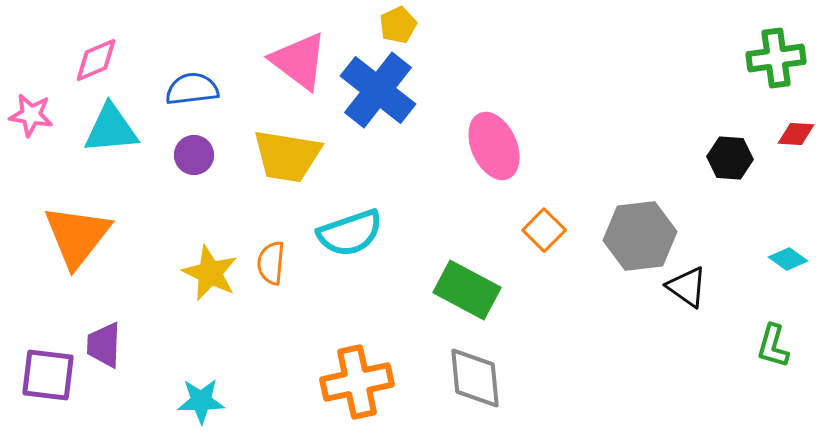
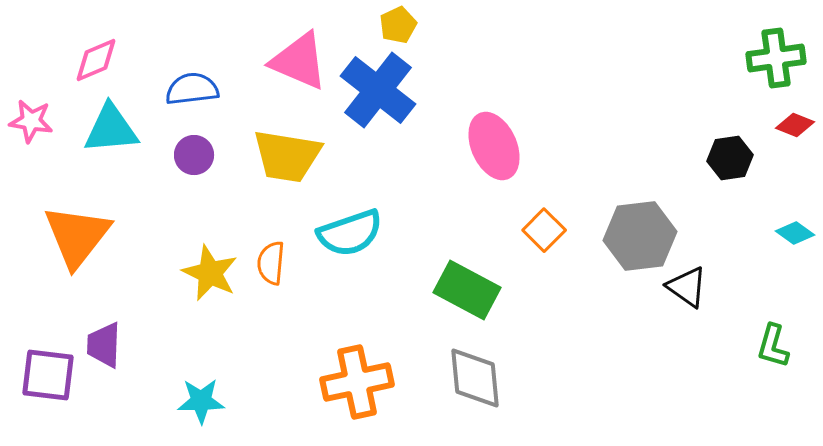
pink triangle: rotated 14 degrees counterclockwise
pink star: moved 6 px down
red diamond: moved 1 px left, 9 px up; rotated 18 degrees clockwise
black hexagon: rotated 12 degrees counterclockwise
cyan diamond: moved 7 px right, 26 px up
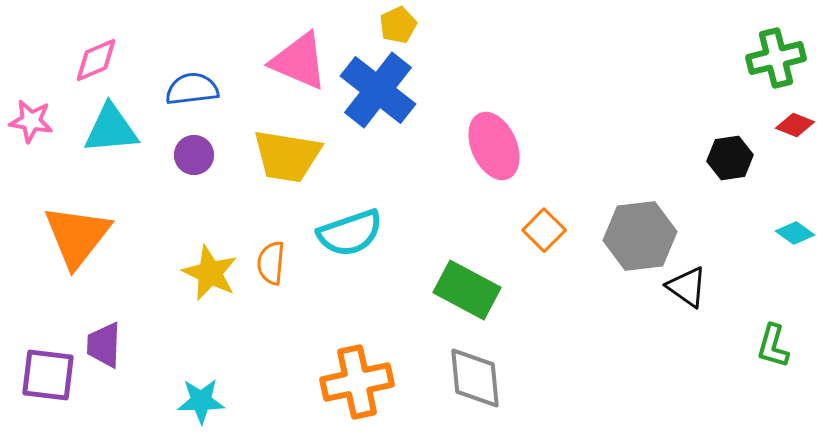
green cross: rotated 6 degrees counterclockwise
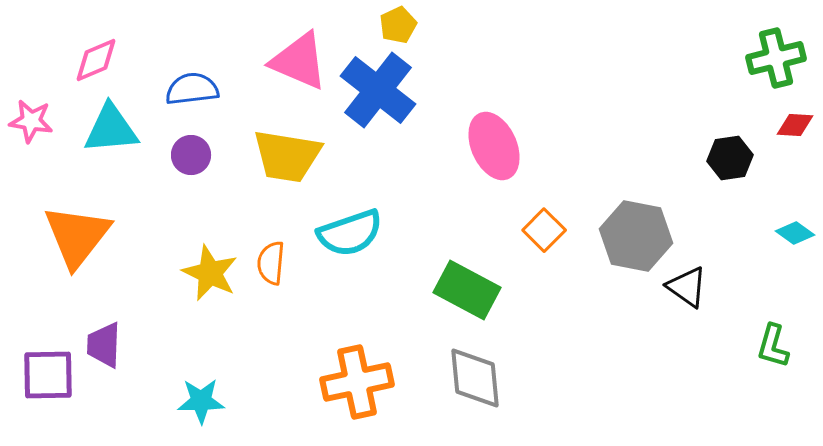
red diamond: rotated 18 degrees counterclockwise
purple circle: moved 3 px left
gray hexagon: moved 4 px left; rotated 18 degrees clockwise
purple square: rotated 8 degrees counterclockwise
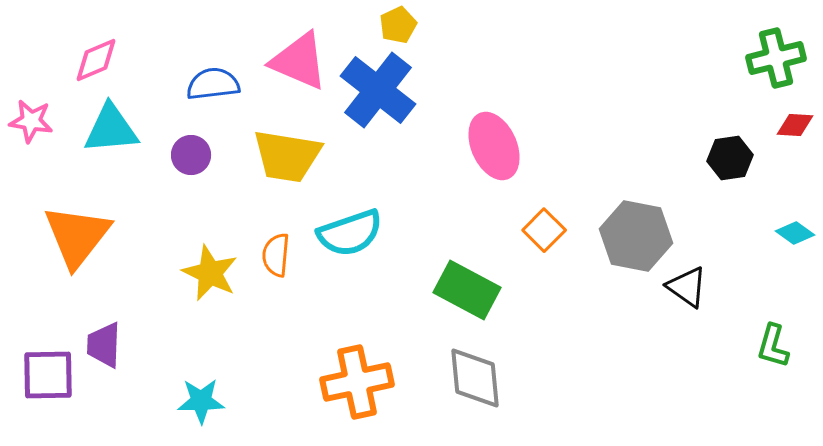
blue semicircle: moved 21 px right, 5 px up
orange semicircle: moved 5 px right, 8 px up
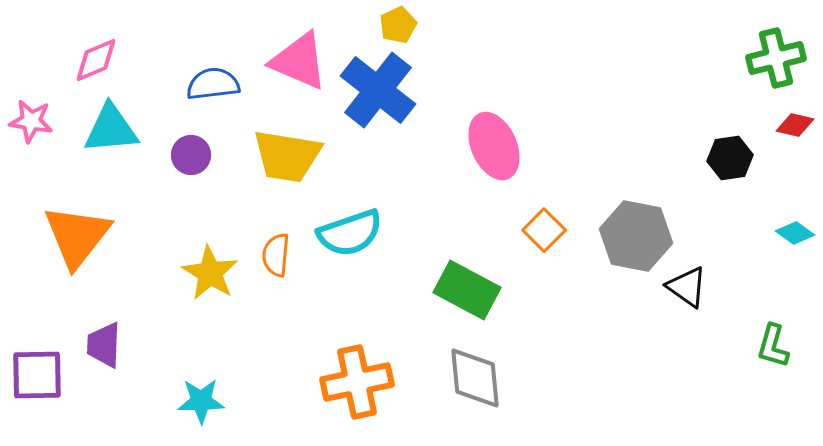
red diamond: rotated 9 degrees clockwise
yellow star: rotated 6 degrees clockwise
purple square: moved 11 px left
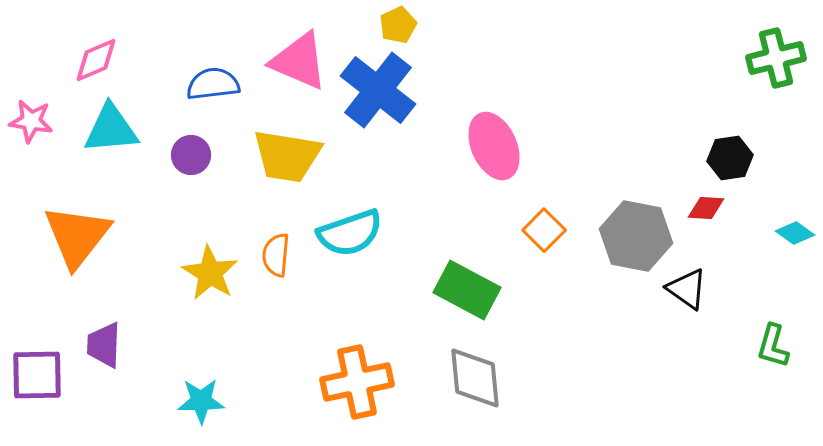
red diamond: moved 89 px left, 83 px down; rotated 9 degrees counterclockwise
black triangle: moved 2 px down
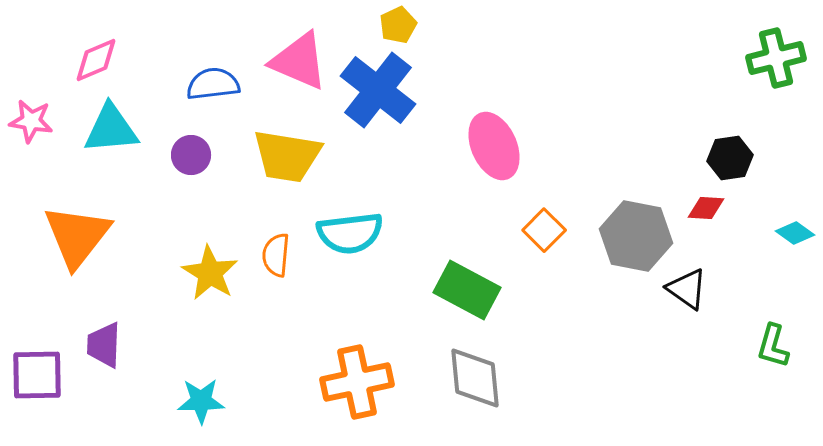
cyan semicircle: rotated 12 degrees clockwise
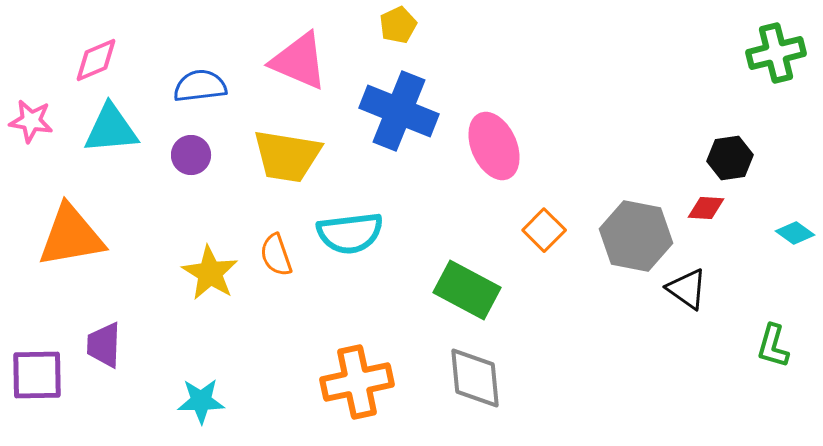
green cross: moved 5 px up
blue semicircle: moved 13 px left, 2 px down
blue cross: moved 21 px right, 21 px down; rotated 16 degrees counterclockwise
orange triangle: moved 6 px left; rotated 42 degrees clockwise
orange semicircle: rotated 24 degrees counterclockwise
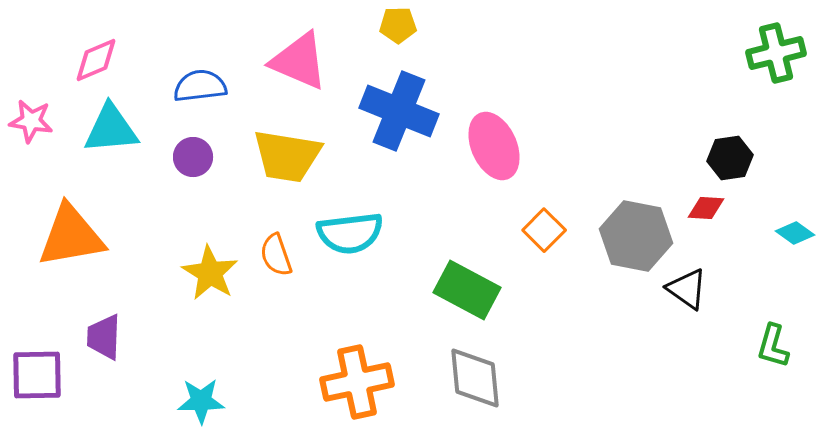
yellow pentagon: rotated 24 degrees clockwise
purple circle: moved 2 px right, 2 px down
purple trapezoid: moved 8 px up
